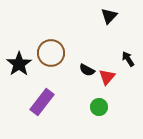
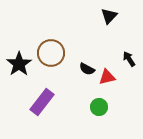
black arrow: moved 1 px right
black semicircle: moved 1 px up
red triangle: rotated 36 degrees clockwise
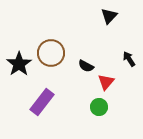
black semicircle: moved 1 px left, 3 px up
red triangle: moved 1 px left, 5 px down; rotated 36 degrees counterclockwise
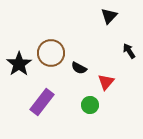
black arrow: moved 8 px up
black semicircle: moved 7 px left, 2 px down
green circle: moved 9 px left, 2 px up
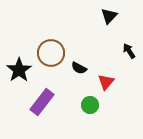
black star: moved 6 px down
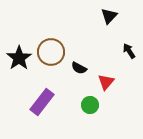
brown circle: moved 1 px up
black star: moved 12 px up
